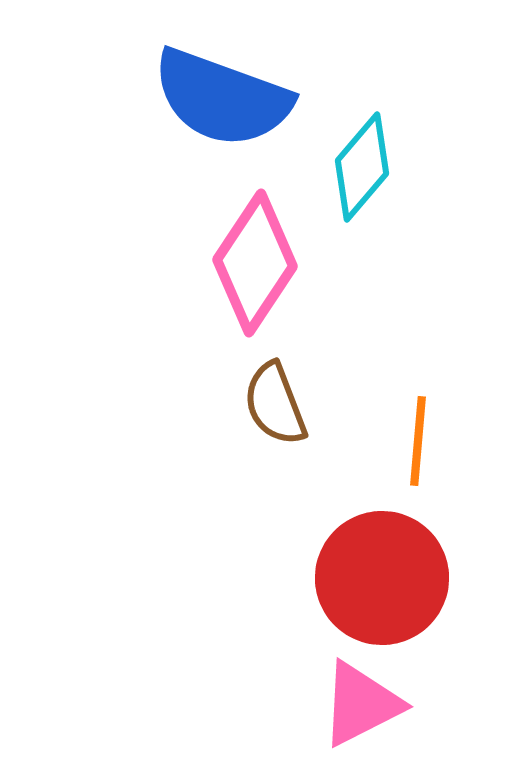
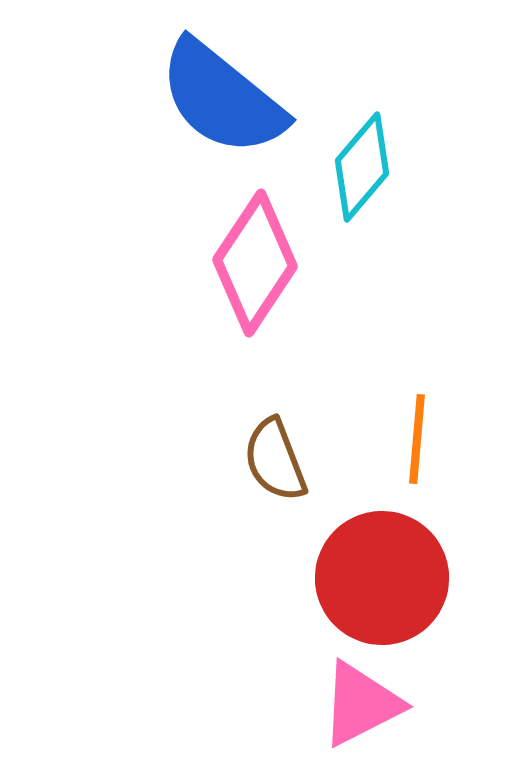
blue semicircle: rotated 19 degrees clockwise
brown semicircle: moved 56 px down
orange line: moved 1 px left, 2 px up
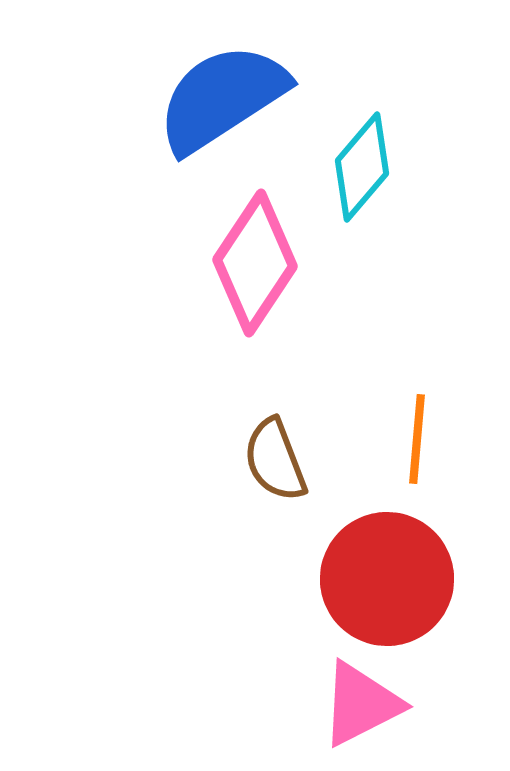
blue semicircle: rotated 108 degrees clockwise
red circle: moved 5 px right, 1 px down
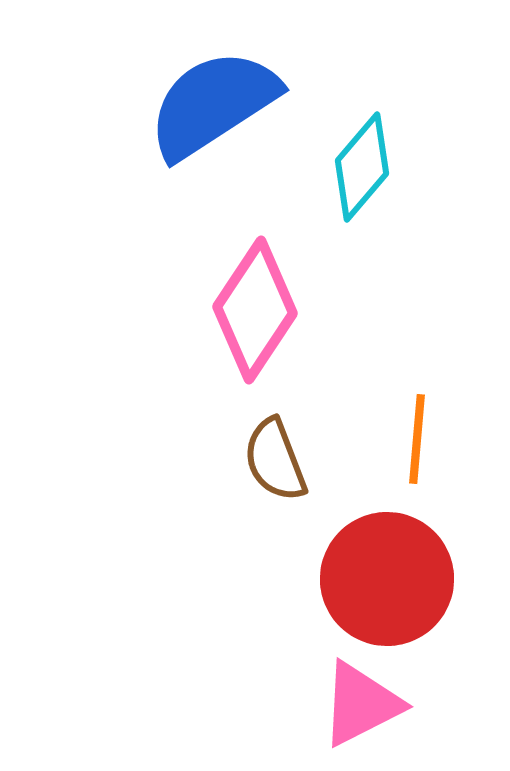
blue semicircle: moved 9 px left, 6 px down
pink diamond: moved 47 px down
